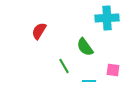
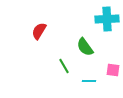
cyan cross: moved 1 px down
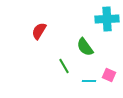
pink square: moved 4 px left, 5 px down; rotated 16 degrees clockwise
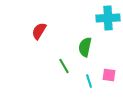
cyan cross: moved 1 px right, 1 px up
green semicircle: rotated 48 degrees clockwise
pink square: rotated 16 degrees counterclockwise
cyan line: rotated 72 degrees clockwise
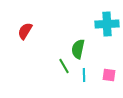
cyan cross: moved 1 px left, 6 px down
red semicircle: moved 14 px left
green semicircle: moved 7 px left, 2 px down
cyan line: moved 5 px left, 6 px up; rotated 16 degrees clockwise
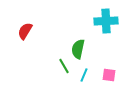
cyan cross: moved 1 px left, 3 px up
cyan line: rotated 24 degrees clockwise
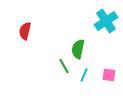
cyan cross: rotated 30 degrees counterclockwise
red semicircle: rotated 18 degrees counterclockwise
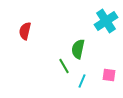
cyan line: moved 2 px left, 6 px down
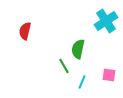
cyan line: moved 1 px down
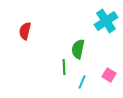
green line: moved 1 px down; rotated 28 degrees clockwise
pink square: rotated 24 degrees clockwise
